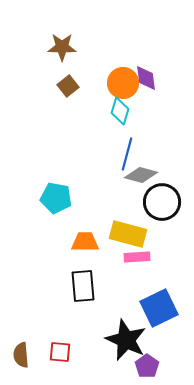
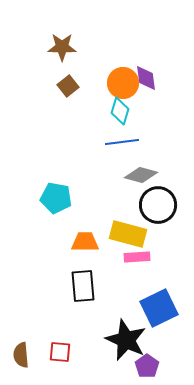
blue line: moved 5 px left, 12 px up; rotated 68 degrees clockwise
black circle: moved 4 px left, 3 px down
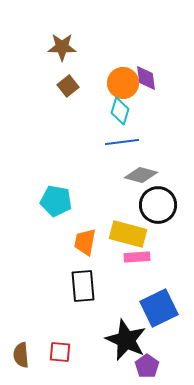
cyan pentagon: moved 3 px down
orange trapezoid: rotated 80 degrees counterclockwise
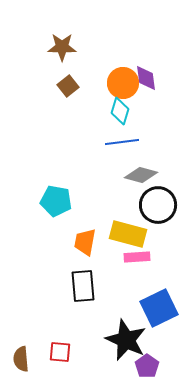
brown semicircle: moved 4 px down
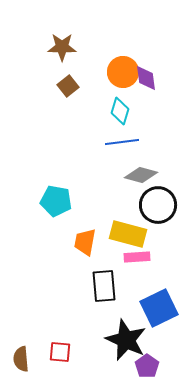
orange circle: moved 11 px up
black rectangle: moved 21 px right
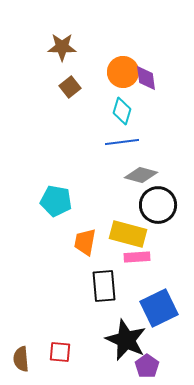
brown square: moved 2 px right, 1 px down
cyan diamond: moved 2 px right
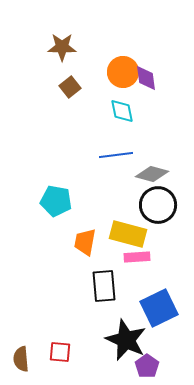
cyan diamond: rotated 28 degrees counterclockwise
blue line: moved 6 px left, 13 px down
gray diamond: moved 11 px right, 1 px up
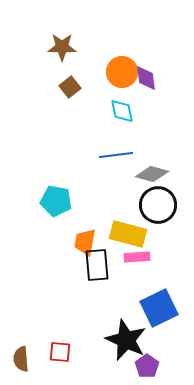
orange circle: moved 1 px left
black rectangle: moved 7 px left, 21 px up
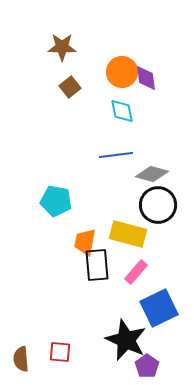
pink rectangle: moved 1 px left, 15 px down; rotated 45 degrees counterclockwise
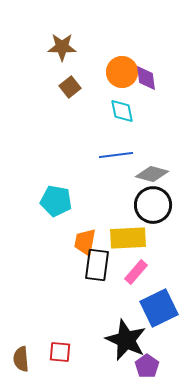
black circle: moved 5 px left
yellow rectangle: moved 4 px down; rotated 18 degrees counterclockwise
black rectangle: rotated 12 degrees clockwise
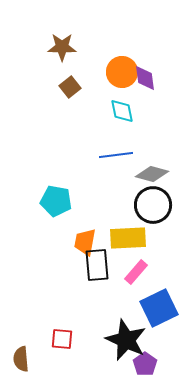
purple diamond: moved 1 px left
black rectangle: rotated 12 degrees counterclockwise
red square: moved 2 px right, 13 px up
purple pentagon: moved 2 px left, 2 px up
